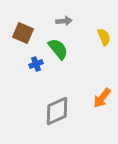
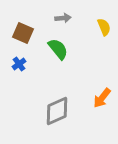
gray arrow: moved 1 px left, 3 px up
yellow semicircle: moved 10 px up
blue cross: moved 17 px left; rotated 16 degrees counterclockwise
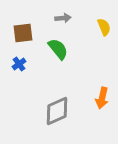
brown square: rotated 30 degrees counterclockwise
orange arrow: rotated 25 degrees counterclockwise
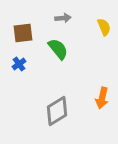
gray diamond: rotated 8 degrees counterclockwise
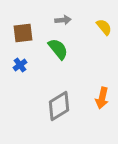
gray arrow: moved 2 px down
yellow semicircle: rotated 18 degrees counterclockwise
blue cross: moved 1 px right, 1 px down
gray diamond: moved 2 px right, 5 px up
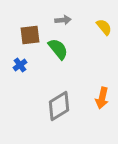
brown square: moved 7 px right, 2 px down
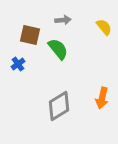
brown square: rotated 20 degrees clockwise
blue cross: moved 2 px left, 1 px up
